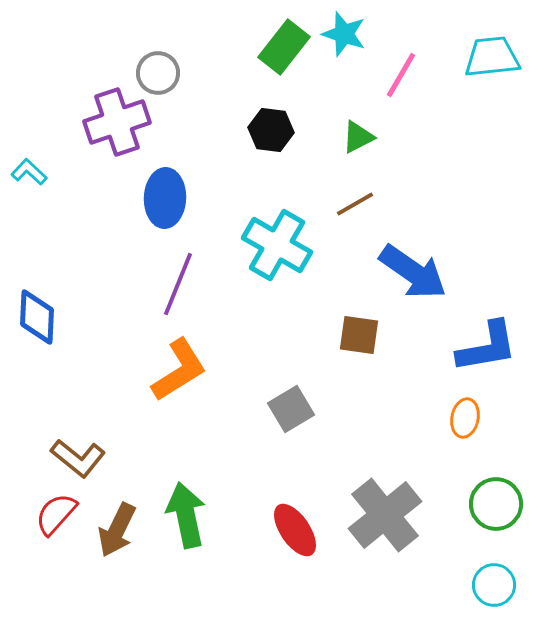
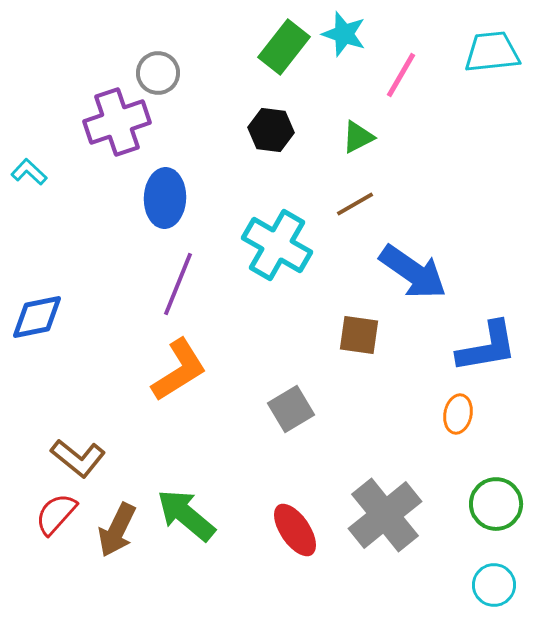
cyan trapezoid: moved 5 px up
blue diamond: rotated 76 degrees clockwise
orange ellipse: moved 7 px left, 4 px up
green arrow: rotated 38 degrees counterclockwise
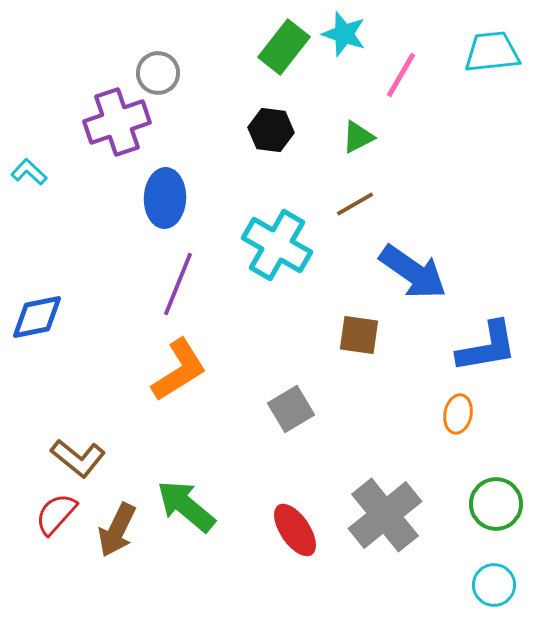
green arrow: moved 9 px up
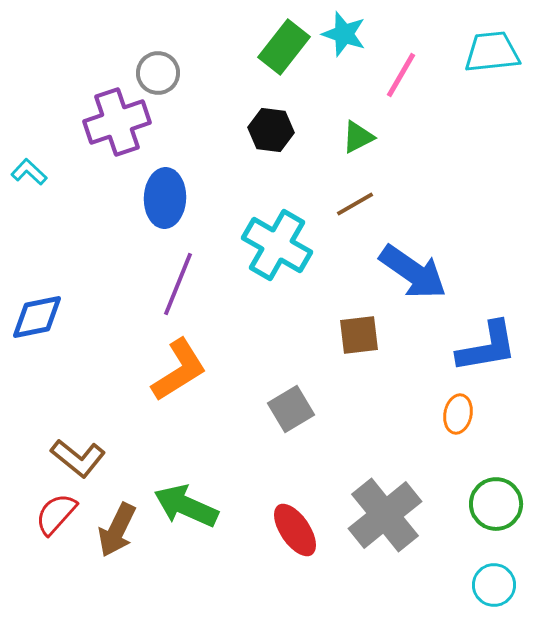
brown square: rotated 15 degrees counterclockwise
green arrow: rotated 16 degrees counterclockwise
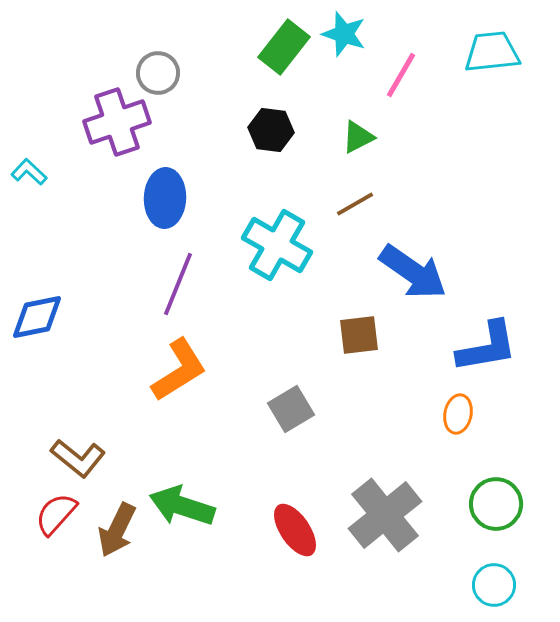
green arrow: moved 4 px left; rotated 6 degrees counterclockwise
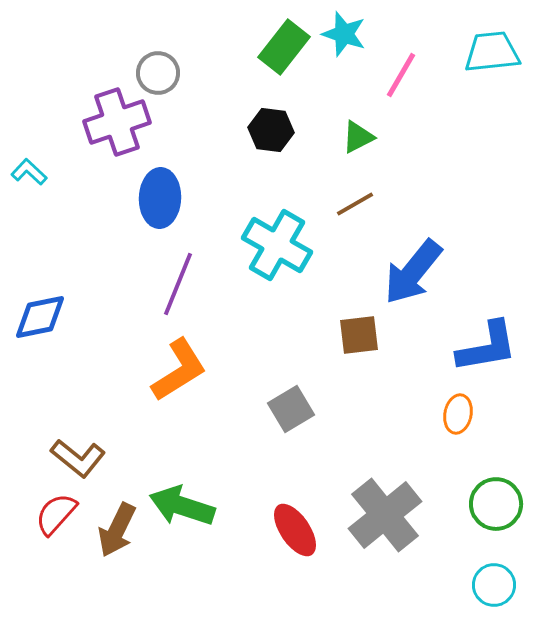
blue ellipse: moved 5 px left
blue arrow: rotated 94 degrees clockwise
blue diamond: moved 3 px right
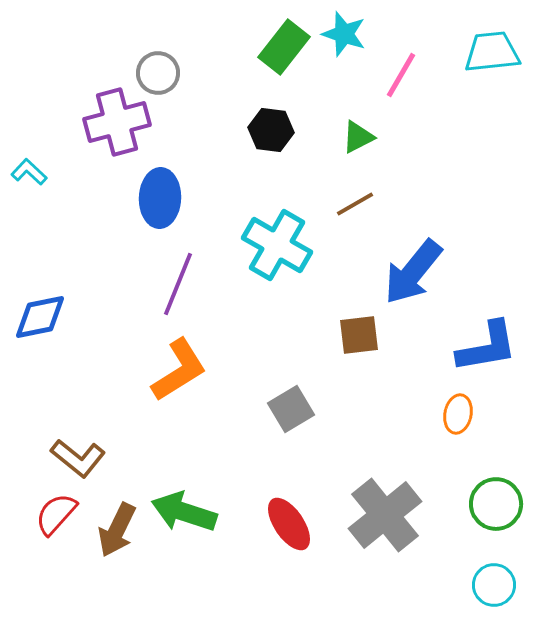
purple cross: rotated 4 degrees clockwise
green arrow: moved 2 px right, 6 px down
red ellipse: moved 6 px left, 6 px up
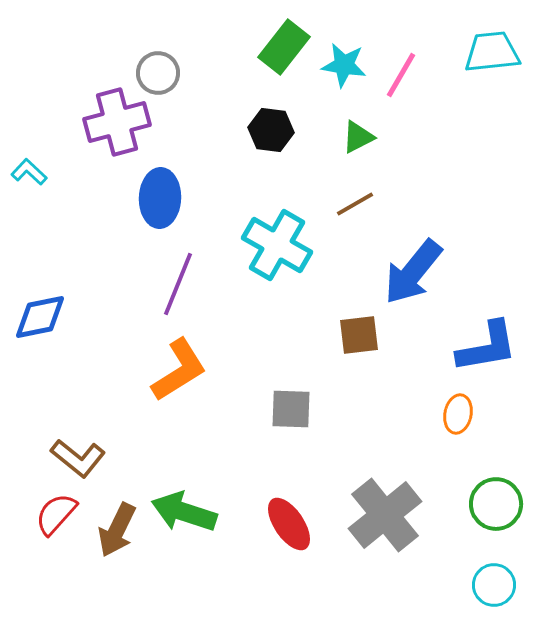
cyan star: moved 31 px down; rotated 9 degrees counterclockwise
gray square: rotated 33 degrees clockwise
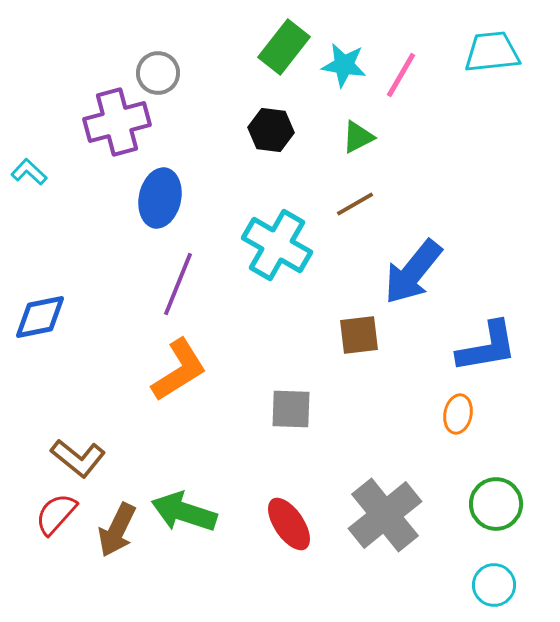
blue ellipse: rotated 10 degrees clockwise
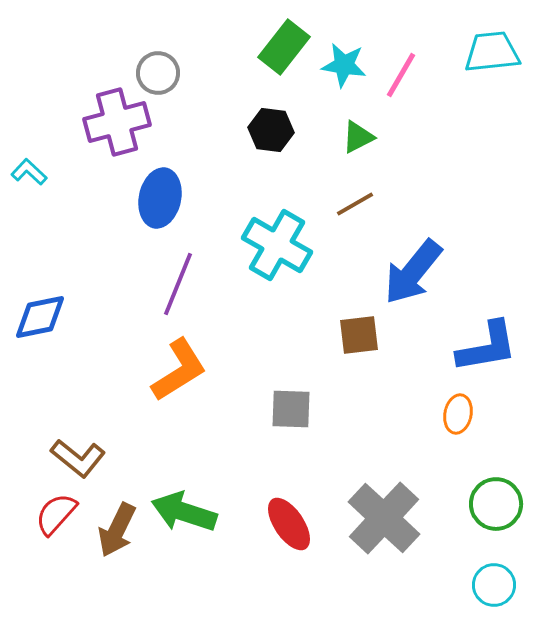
gray cross: moved 1 px left, 3 px down; rotated 8 degrees counterclockwise
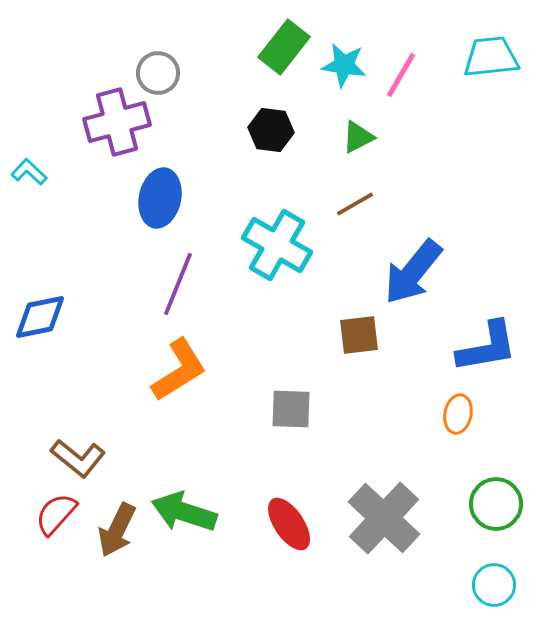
cyan trapezoid: moved 1 px left, 5 px down
